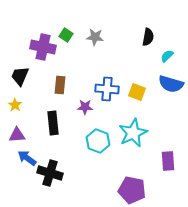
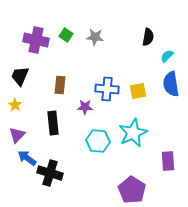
purple cross: moved 7 px left, 7 px up
blue semicircle: rotated 65 degrees clockwise
yellow square: moved 1 px right, 1 px up; rotated 30 degrees counterclockwise
purple triangle: rotated 42 degrees counterclockwise
cyan hexagon: rotated 15 degrees counterclockwise
purple pentagon: rotated 20 degrees clockwise
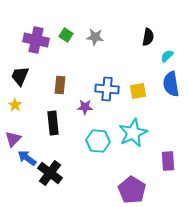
purple triangle: moved 4 px left, 4 px down
black cross: rotated 20 degrees clockwise
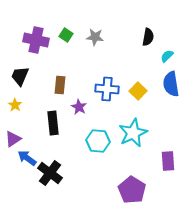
yellow square: rotated 36 degrees counterclockwise
purple star: moved 6 px left; rotated 28 degrees clockwise
purple triangle: rotated 12 degrees clockwise
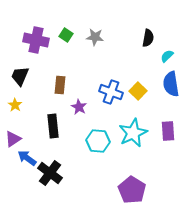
black semicircle: moved 1 px down
blue cross: moved 4 px right, 3 px down; rotated 15 degrees clockwise
black rectangle: moved 3 px down
purple rectangle: moved 30 px up
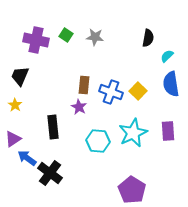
brown rectangle: moved 24 px right
black rectangle: moved 1 px down
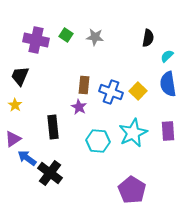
blue semicircle: moved 3 px left
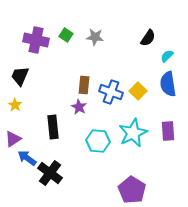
black semicircle: rotated 24 degrees clockwise
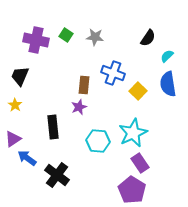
blue cross: moved 2 px right, 19 px up
purple star: rotated 21 degrees clockwise
purple rectangle: moved 28 px left, 32 px down; rotated 30 degrees counterclockwise
black cross: moved 7 px right, 2 px down
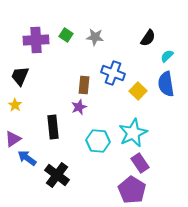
purple cross: rotated 15 degrees counterclockwise
blue semicircle: moved 2 px left
